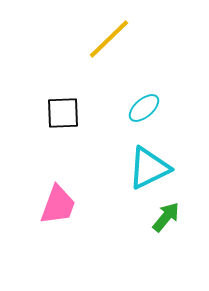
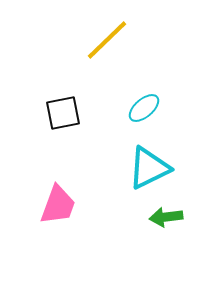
yellow line: moved 2 px left, 1 px down
black square: rotated 9 degrees counterclockwise
green arrow: rotated 136 degrees counterclockwise
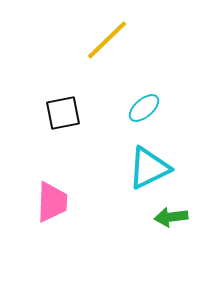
pink trapezoid: moved 6 px left, 3 px up; rotated 18 degrees counterclockwise
green arrow: moved 5 px right
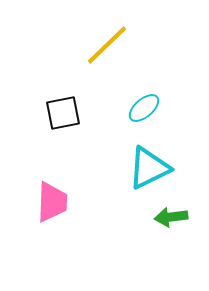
yellow line: moved 5 px down
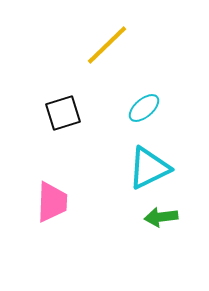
black square: rotated 6 degrees counterclockwise
green arrow: moved 10 px left
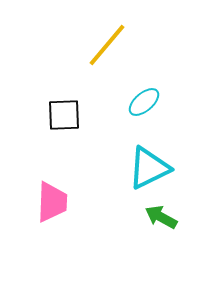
yellow line: rotated 6 degrees counterclockwise
cyan ellipse: moved 6 px up
black square: moved 1 px right, 2 px down; rotated 15 degrees clockwise
green arrow: rotated 36 degrees clockwise
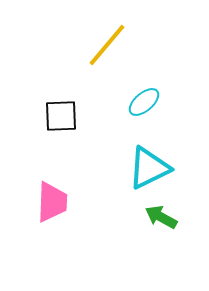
black square: moved 3 px left, 1 px down
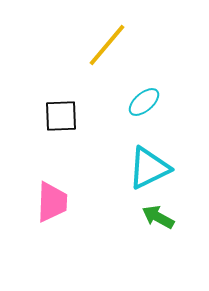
green arrow: moved 3 px left
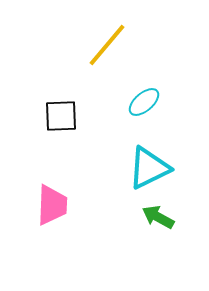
pink trapezoid: moved 3 px down
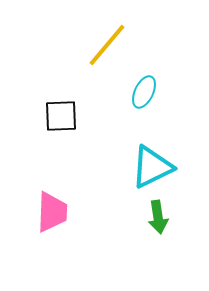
cyan ellipse: moved 10 px up; rotated 24 degrees counterclockwise
cyan triangle: moved 3 px right, 1 px up
pink trapezoid: moved 7 px down
green arrow: rotated 128 degrees counterclockwise
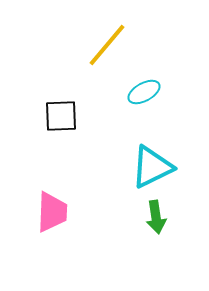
cyan ellipse: rotated 36 degrees clockwise
green arrow: moved 2 px left
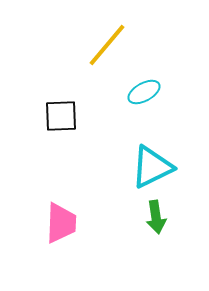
pink trapezoid: moved 9 px right, 11 px down
